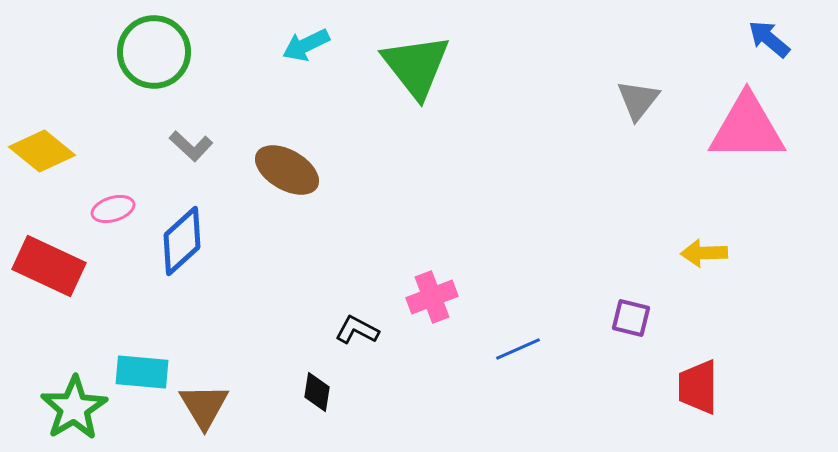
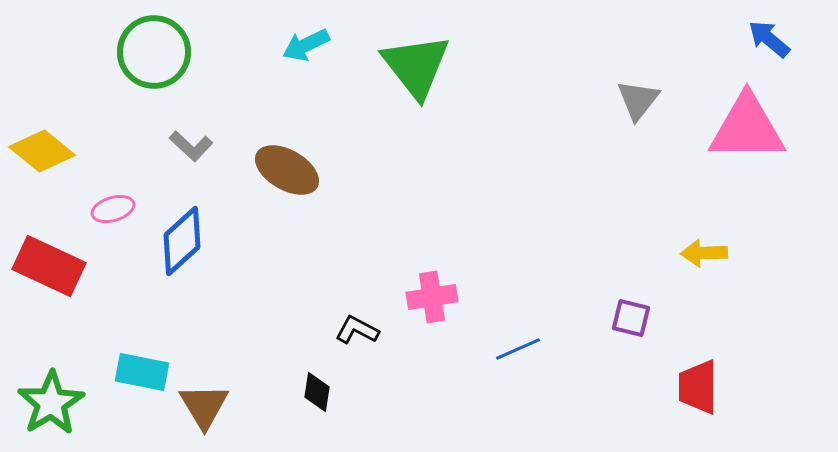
pink cross: rotated 12 degrees clockwise
cyan rectangle: rotated 6 degrees clockwise
green star: moved 23 px left, 5 px up
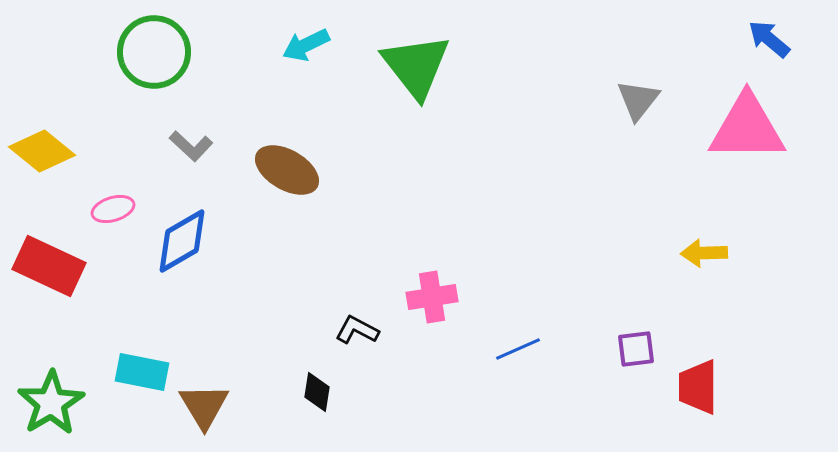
blue diamond: rotated 12 degrees clockwise
purple square: moved 5 px right, 31 px down; rotated 21 degrees counterclockwise
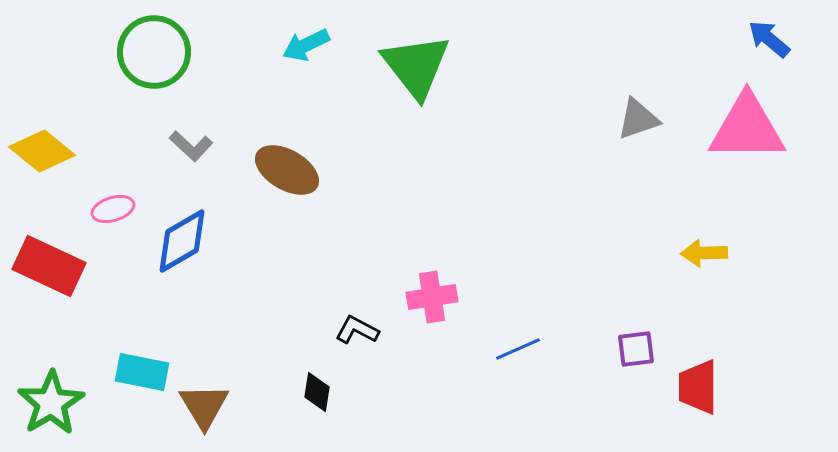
gray triangle: moved 19 px down; rotated 33 degrees clockwise
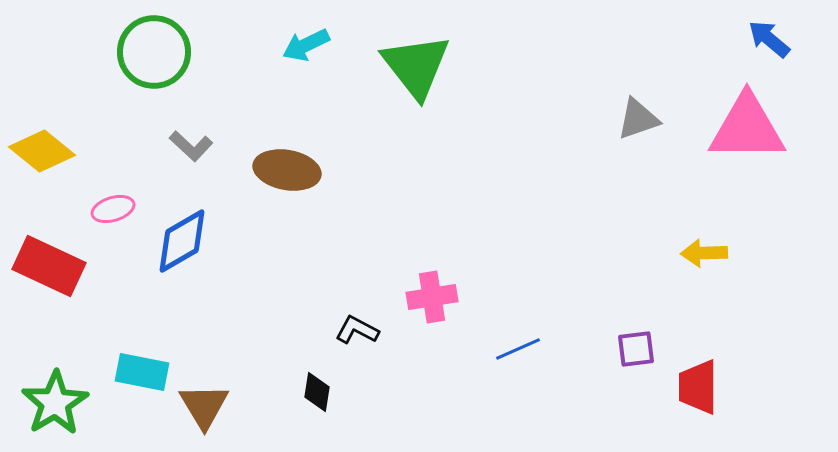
brown ellipse: rotated 20 degrees counterclockwise
green star: moved 4 px right
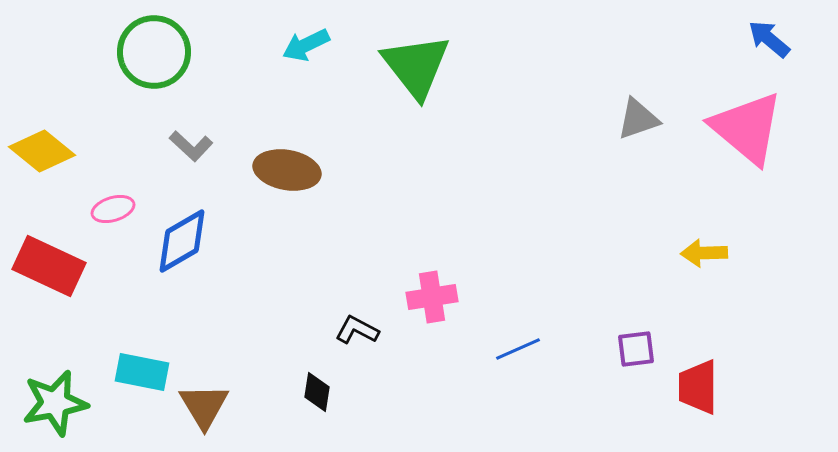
pink triangle: rotated 40 degrees clockwise
green star: rotated 20 degrees clockwise
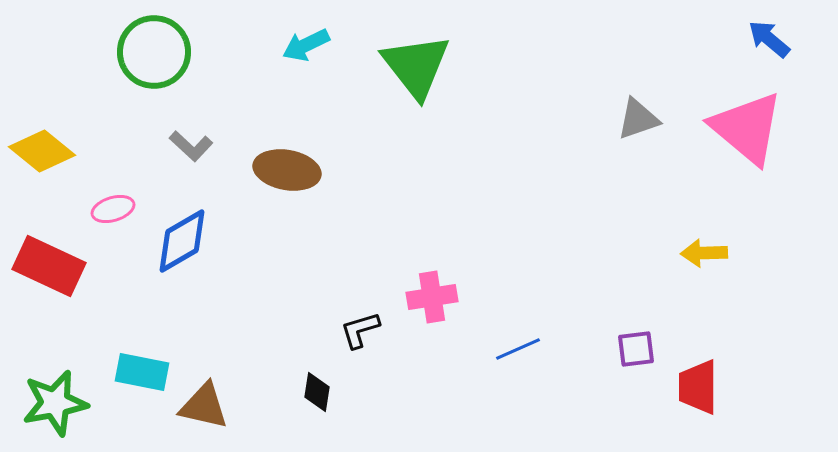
black L-shape: moved 3 px right; rotated 45 degrees counterclockwise
brown triangle: rotated 46 degrees counterclockwise
